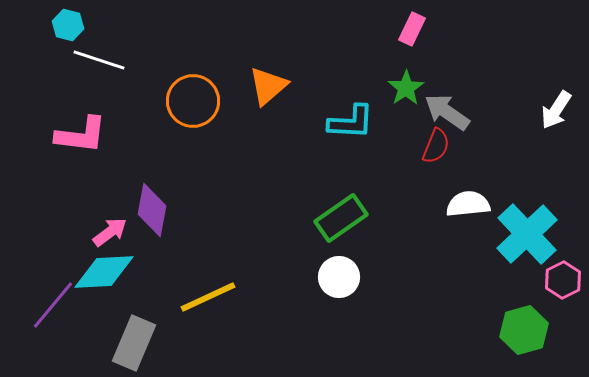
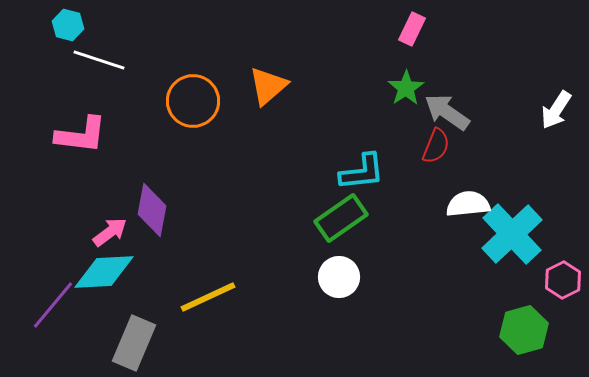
cyan L-shape: moved 11 px right, 50 px down; rotated 9 degrees counterclockwise
cyan cross: moved 15 px left
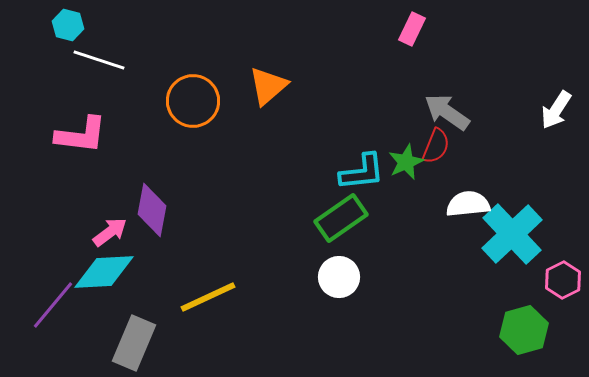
green star: moved 74 px down; rotated 9 degrees clockwise
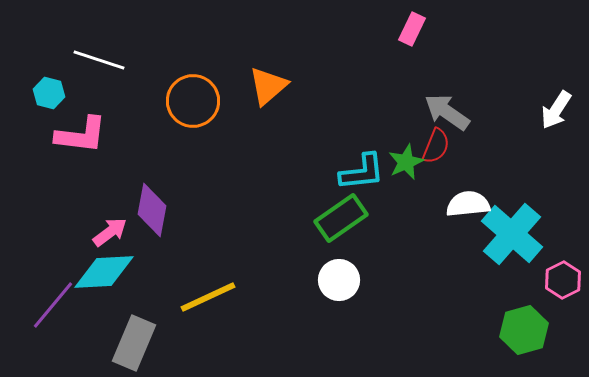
cyan hexagon: moved 19 px left, 68 px down
cyan cross: rotated 6 degrees counterclockwise
white circle: moved 3 px down
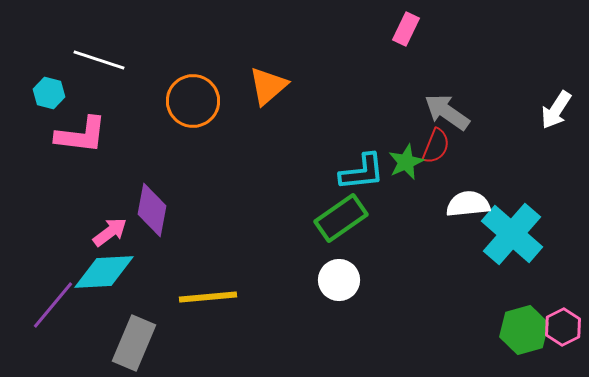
pink rectangle: moved 6 px left
pink hexagon: moved 47 px down
yellow line: rotated 20 degrees clockwise
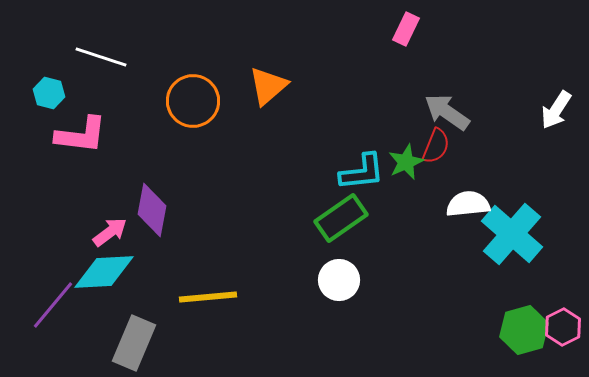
white line: moved 2 px right, 3 px up
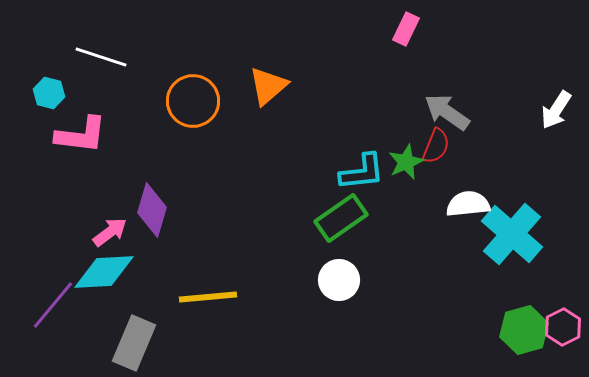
purple diamond: rotated 6 degrees clockwise
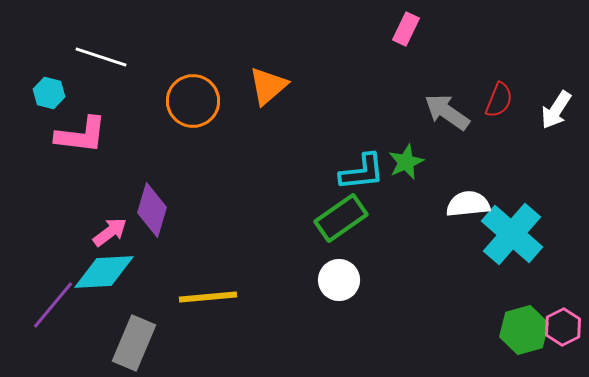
red semicircle: moved 63 px right, 46 px up
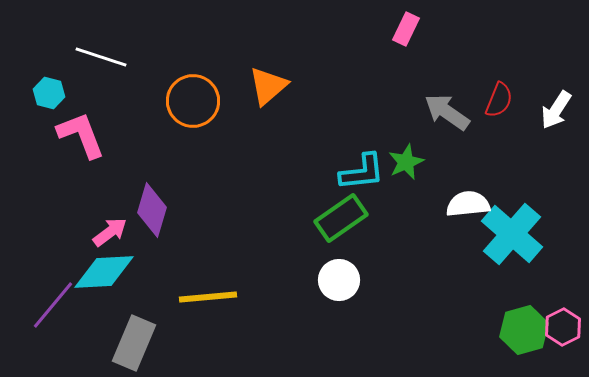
pink L-shape: rotated 118 degrees counterclockwise
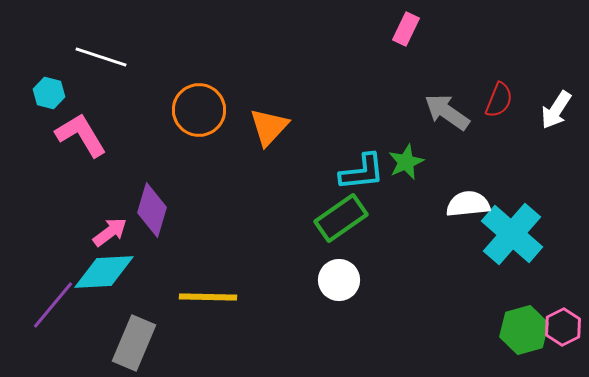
orange triangle: moved 1 px right, 41 px down; rotated 6 degrees counterclockwise
orange circle: moved 6 px right, 9 px down
pink L-shape: rotated 10 degrees counterclockwise
yellow line: rotated 6 degrees clockwise
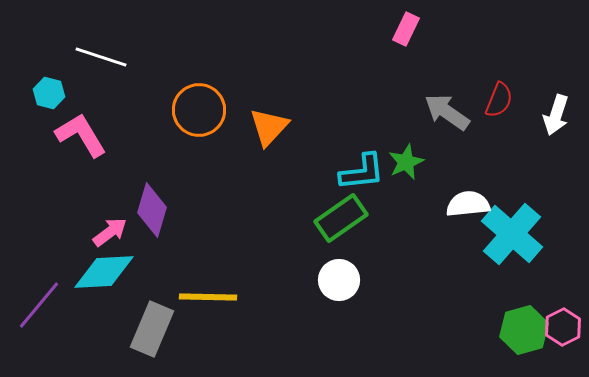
white arrow: moved 5 px down; rotated 15 degrees counterclockwise
purple line: moved 14 px left
gray rectangle: moved 18 px right, 14 px up
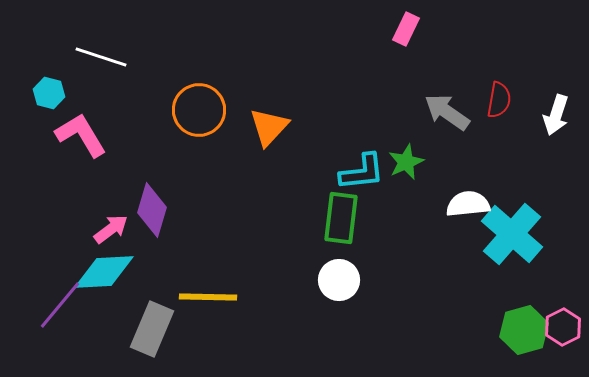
red semicircle: rotated 12 degrees counterclockwise
green rectangle: rotated 48 degrees counterclockwise
pink arrow: moved 1 px right, 3 px up
purple line: moved 21 px right
